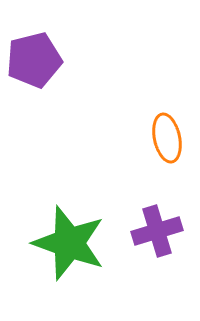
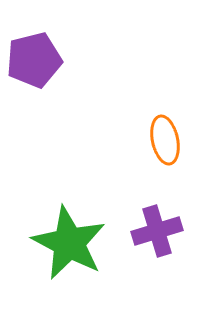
orange ellipse: moved 2 px left, 2 px down
green star: rotated 8 degrees clockwise
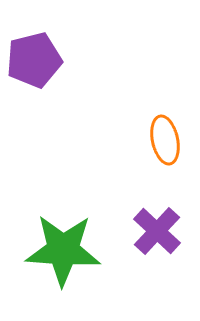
purple cross: rotated 30 degrees counterclockwise
green star: moved 6 px left, 7 px down; rotated 24 degrees counterclockwise
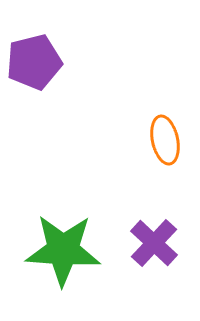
purple pentagon: moved 2 px down
purple cross: moved 3 px left, 12 px down
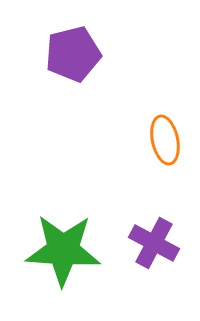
purple pentagon: moved 39 px right, 8 px up
purple cross: rotated 15 degrees counterclockwise
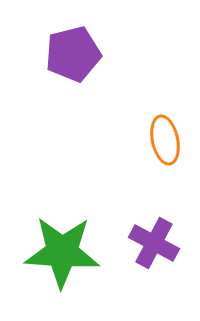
green star: moved 1 px left, 2 px down
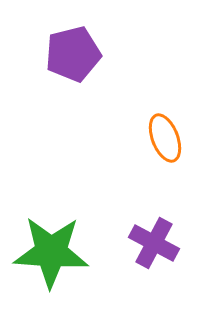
orange ellipse: moved 2 px up; rotated 9 degrees counterclockwise
green star: moved 11 px left
